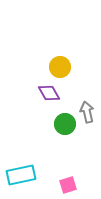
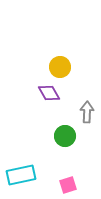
gray arrow: rotated 15 degrees clockwise
green circle: moved 12 px down
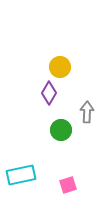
purple diamond: rotated 60 degrees clockwise
green circle: moved 4 px left, 6 px up
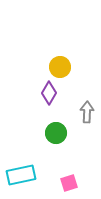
green circle: moved 5 px left, 3 px down
pink square: moved 1 px right, 2 px up
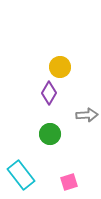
gray arrow: moved 3 px down; rotated 85 degrees clockwise
green circle: moved 6 px left, 1 px down
cyan rectangle: rotated 64 degrees clockwise
pink square: moved 1 px up
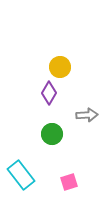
green circle: moved 2 px right
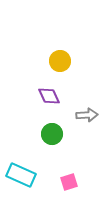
yellow circle: moved 6 px up
purple diamond: moved 3 px down; rotated 55 degrees counterclockwise
cyan rectangle: rotated 28 degrees counterclockwise
